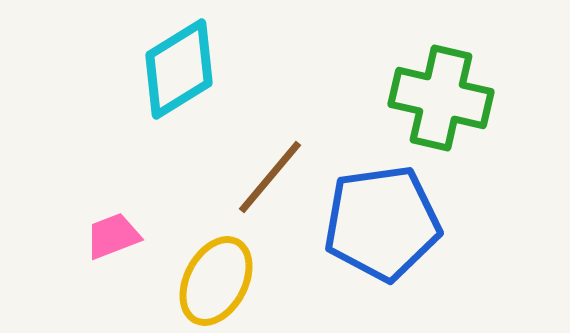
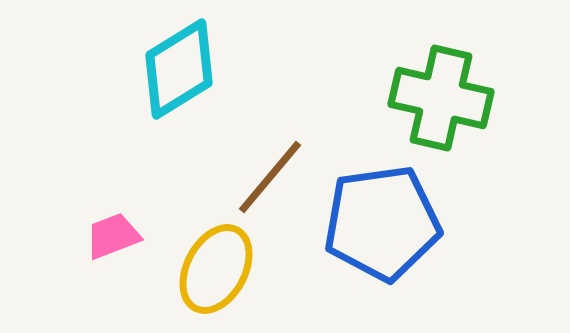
yellow ellipse: moved 12 px up
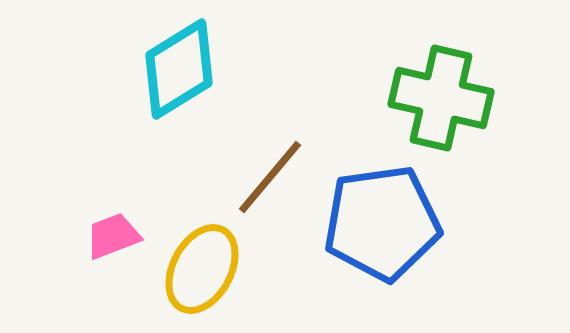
yellow ellipse: moved 14 px left
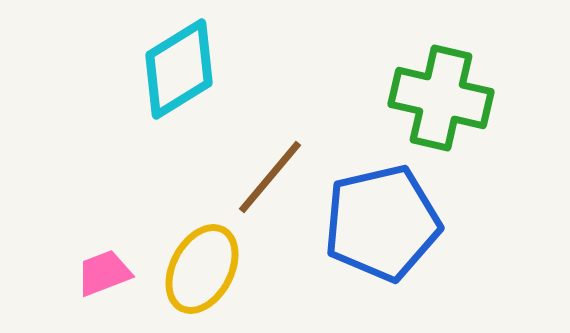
blue pentagon: rotated 5 degrees counterclockwise
pink trapezoid: moved 9 px left, 37 px down
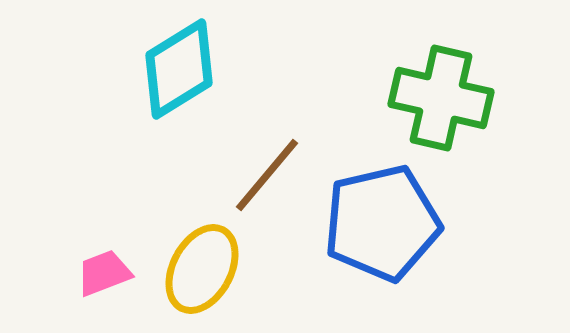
brown line: moved 3 px left, 2 px up
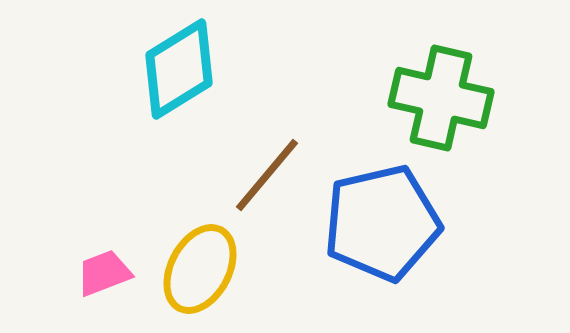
yellow ellipse: moved 2 px left
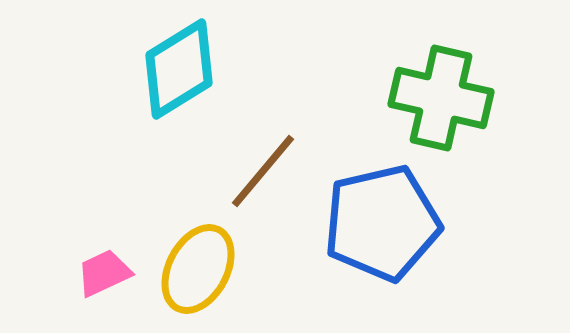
brown line: moved 4 px left, 4 px up
yellow ellipse: moved 2 px left
pink trapezoid: rotated 4 degrees counterclockwise
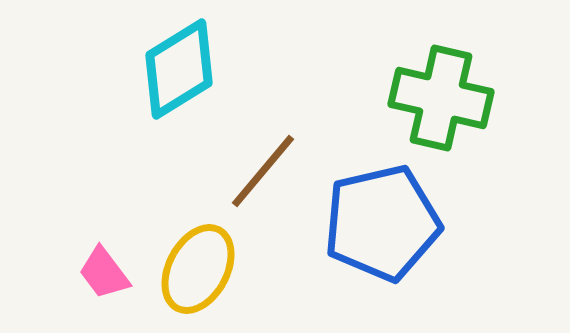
pink trapezoid: rotated 102 degrees counterclockwise
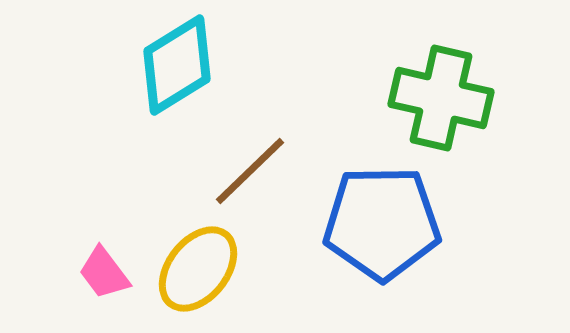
cyan diamond: moved 2 px left, 4 px up
brown line: moved 13 px left; rotated 6 degrees clockwise
blue pentagon: rotated 12 degrees clockwise
yellow ellipse: rotated 10 degrees clockwise
